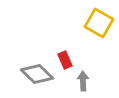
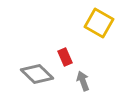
red rectangle: moved 3 px up
gray arrow: rotated 18 degrees counterclockwise
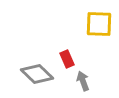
yellow square: moved 1 px down; rotated 28 degrees counterclockwise
red rectangle: moved 2 px right, 2 px down
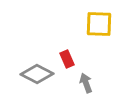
gray diamond: rotated 16 degrees counterclockwise
gray arrow: moved 3 px right, 2 px down
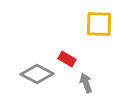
red rectangle: rotated 36 degrees counterclockwise
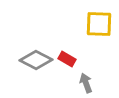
gray diamond: moved 1 px left, 14 px up
